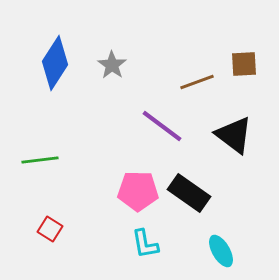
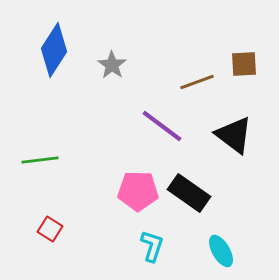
blue diamond: moved 1 px left, 13 px up
cyan L-shape: moved 7 px right, 2 px down; rotated 152 degrees counterclockwise
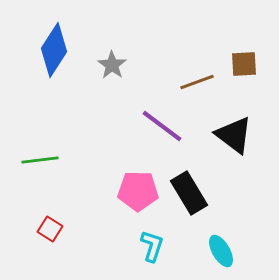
black rectangle: rotated 24 degrees clockwise
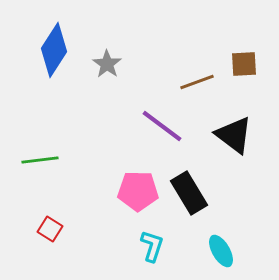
gray star: moved 5 px left, 1 px up
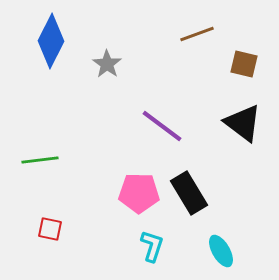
blue diamond: moved 3 px left, 9 px up; rotated 6 degrees counterclockwise
brown square: rotated 16 degrees clockwise
brown line: moved 48 px up
black triangle: moved 9 px right, 12 px up
pink pentagon: moved 1 px right, 2 px down
red square: rotated 20 degrees counterclockwise
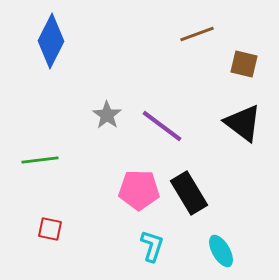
gray star: moved 51 px down
pink pentagon: moved 3 px up
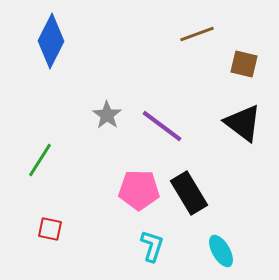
green line: rotated 51 degrees counterclockwise
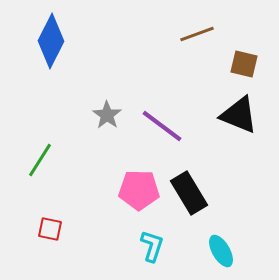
black triangle: moved 4 px left, 8 px up; rotated 15 degrees counterclockwise
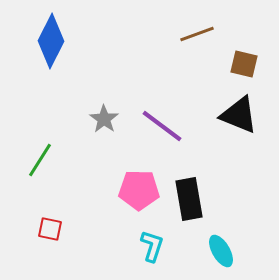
gray star: moved 3 px left, 4 px down
black rectangle: moved 6 px down; rotated 21 degrees clockwise
